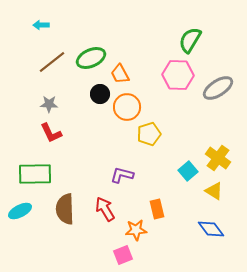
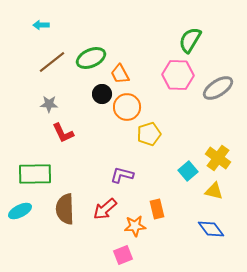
black circle: moved 2 px right
red L-shape: moved 12 px right
yellow triangle: rotated 18 degrees counterclockwise
red arrow: rotated 100 degrees counterclockwise
orange star: moved 1 px left, 4 px up
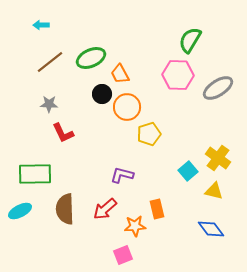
brown line: moved 2 px left
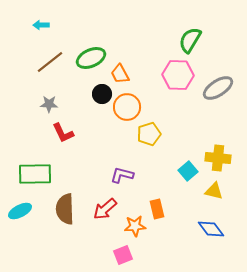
yellow cross: rotated 30 degrees counterclockwise
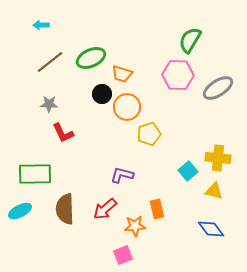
orange trapezoid: moved 2 px right; rotated 45 degrees counterclockwise
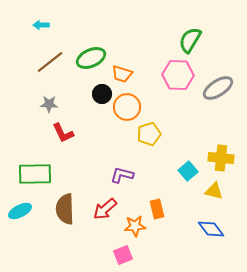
yellow cross: moved 3 px right
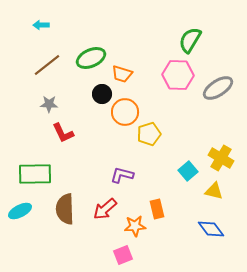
brown line: moved 3 px left, 3 px down
orange circle: moved 2 px left, 5 px down
yellow cross: rotated 25 degrees clockwise
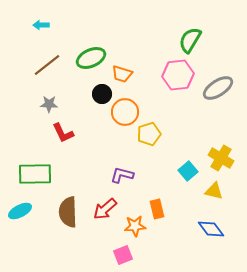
pink hexagon: rotated 8 degrees counterclockwise
brown semicircle: moved 3 px right, 3 px down
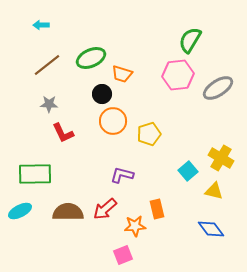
orange circle: moved 12 px left, 9 px down
brown semicircle: rotated 92 degrees clockwise
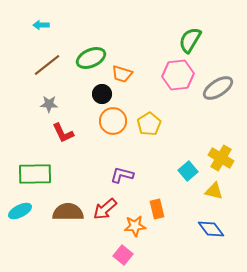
yellow pentagon: moved 10 px up; rotated 15 degrees counterclockwise
pink square: rotated 30 degrees counterclockwise
